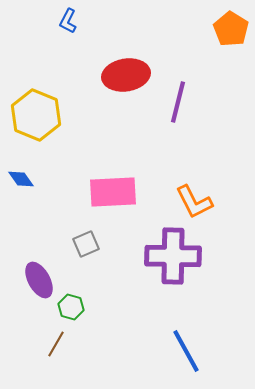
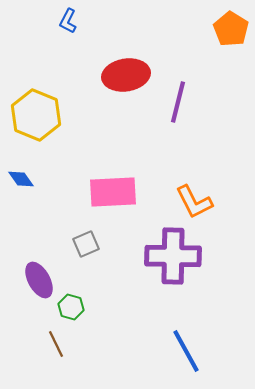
brown line: rotated 56 degrees counterclockwise
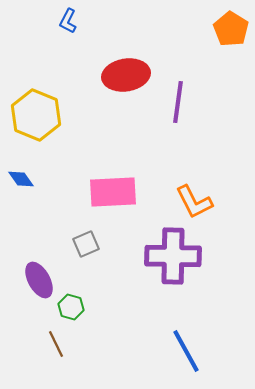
purple line: rotated 6 degrees counterclockwise
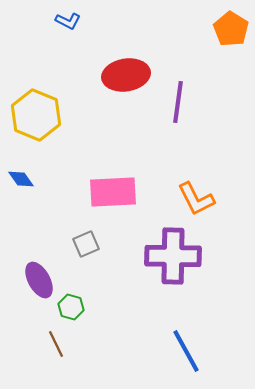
blue L-shape: rotated 90 degrees counterclockwise
orange L-shape: moved 2 px right, 3 px up
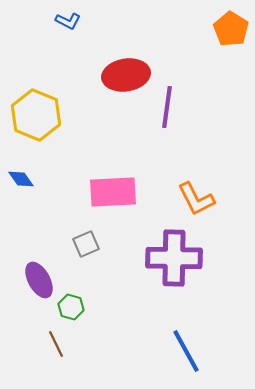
purple line: moved 11 px left, 5 px down
purple cross: moved 1 px right, 2 px down
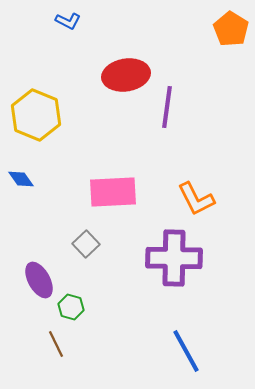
gray square: rotated 20 degrees counterclockwise
